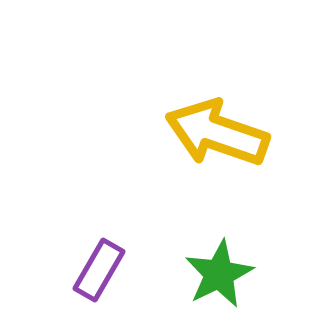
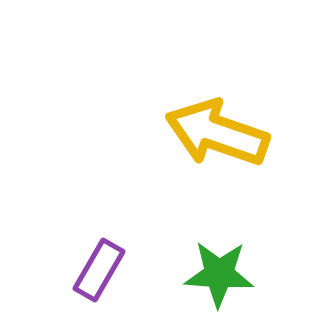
green star: rotated 30 degrees clockwise
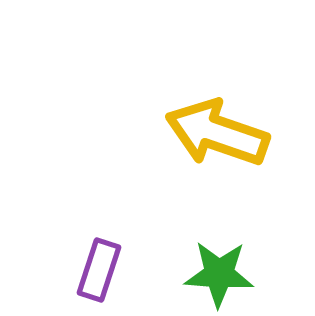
purple rectangle: rotated 12 degrees counterclockwise
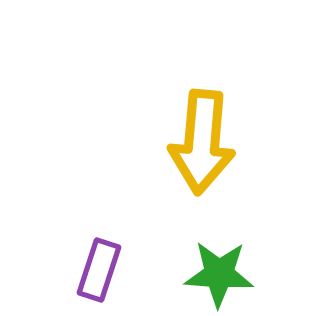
yellow arrow: moved 15 px left, 9 px down; rotated 104 degrees counterclockwise
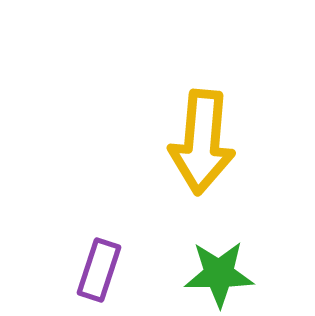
green star: rotated 4 degrees counterclockwise
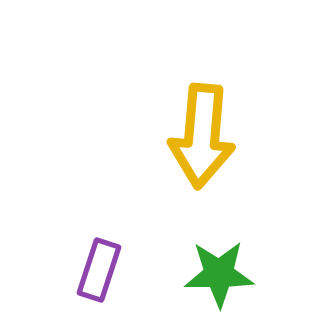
yellow arrow: moved 6 px up
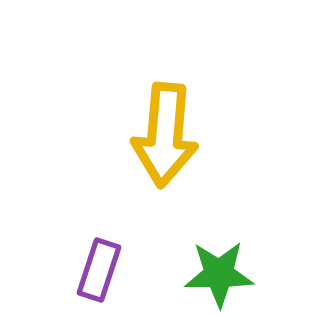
yellow arrow: moved 37 px left, 1 px up
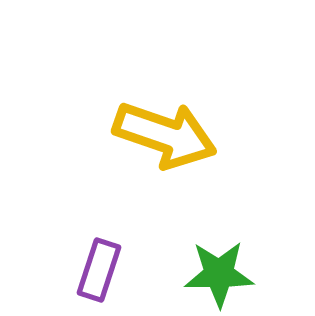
yellow arrow: rotated 76 degrees counterclockwise
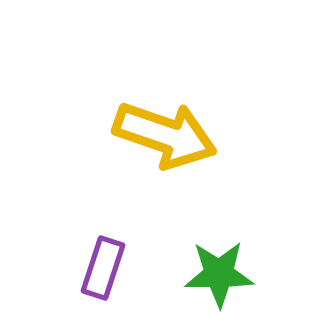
purple rectangle: moved 4 px right, 2 px up
